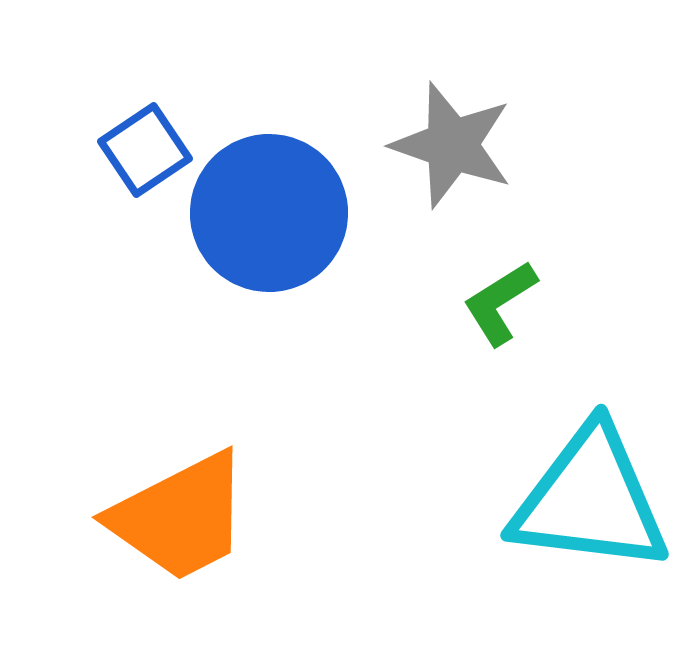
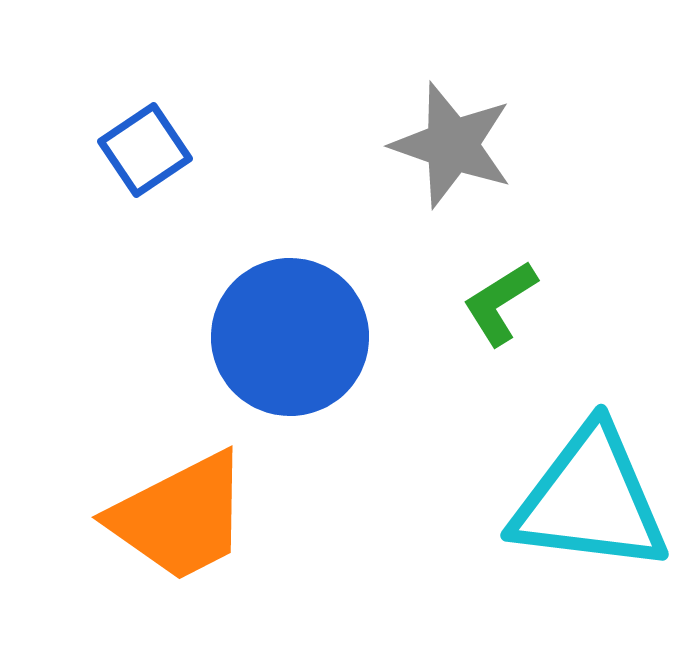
blue circle: moved 21 px right, 124 px down
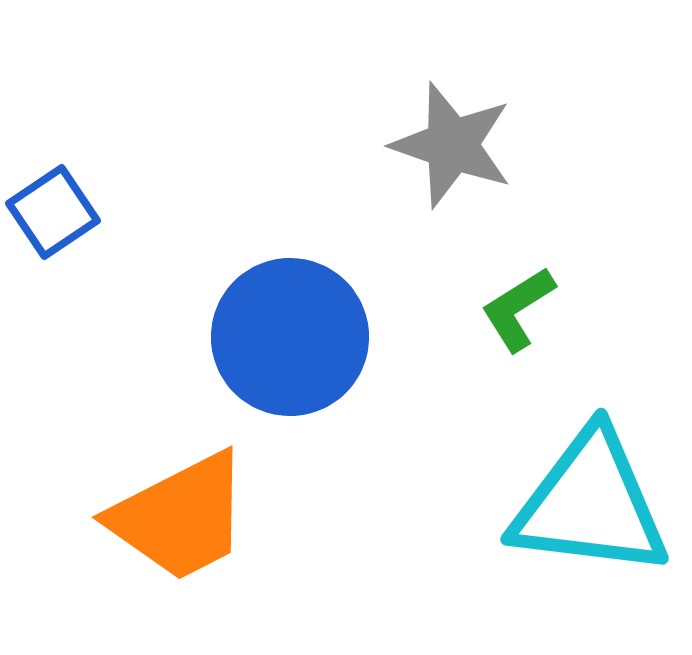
blue square: moved 92 px left, 62 px down
green L-shape: moved 18 px right, 6 px down
cyan triangle: moved 4 px down
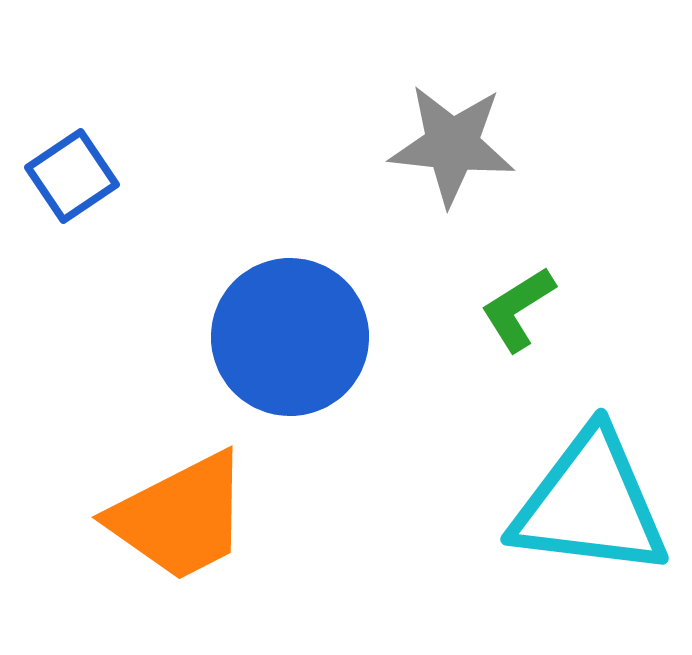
gray star: rotated 13 degrees counterclockwise
blue square: moved 19 px right, 36 px up
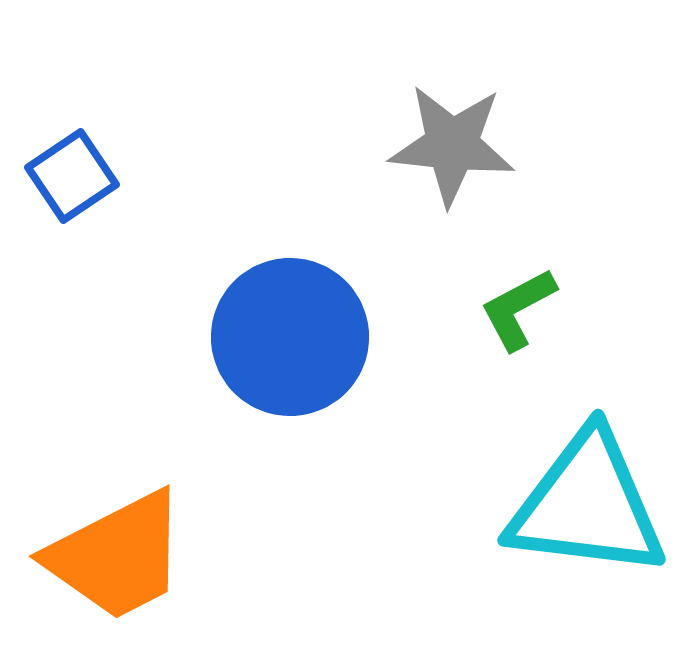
green L-shape: rotated 4 degrees clockwise
cyan triangle: moved 3 px left, 1 px down
orange trapezoid: moved 63 px left, 39 px down
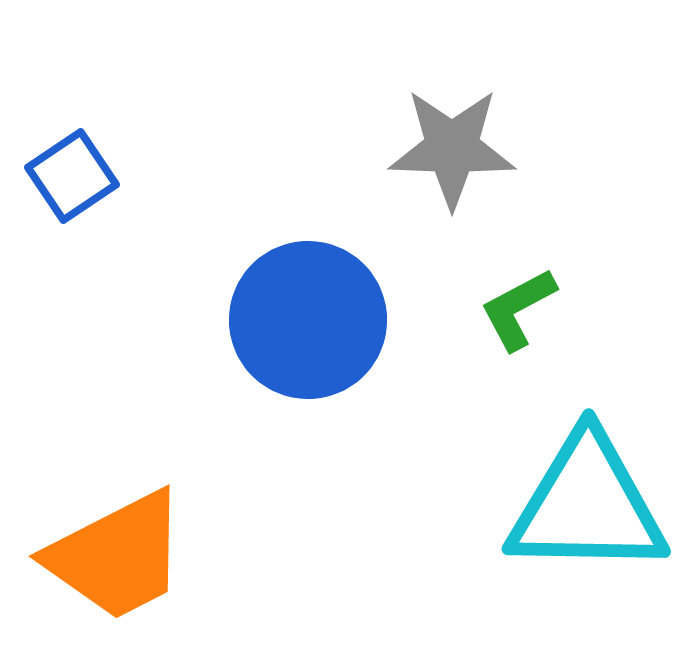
gray star: moved 3 px down; rotated 4 degrees counterclockwise
blue circle: moved 18 px right, 17 px up
cyan triangle: rotated 6 degrees counterclockwise
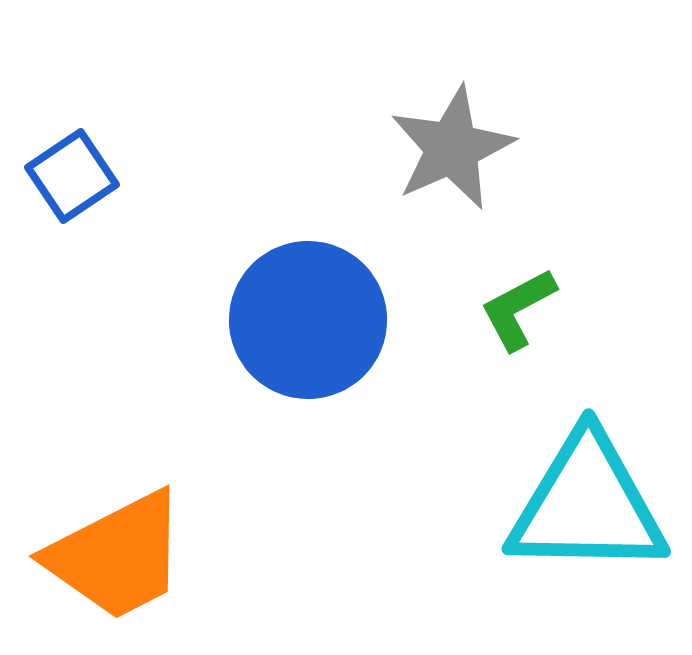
gray star: rotated 26 degrees counterclockwise
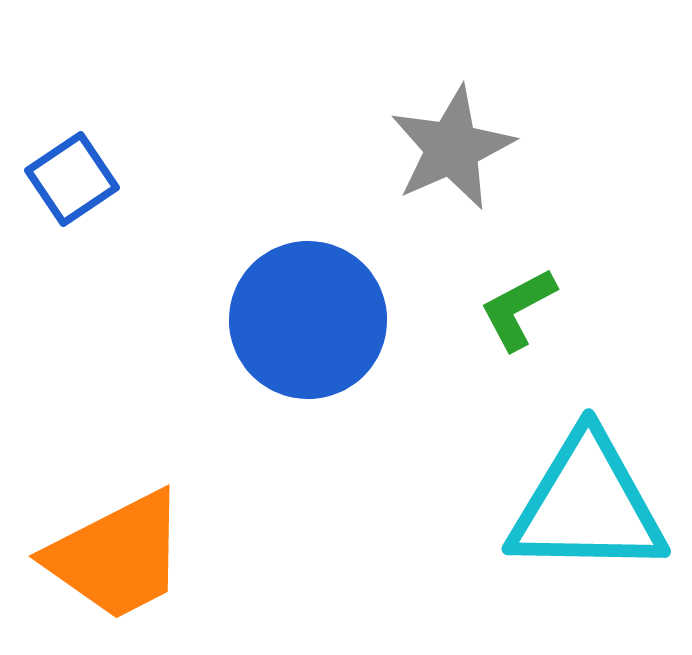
blue square: moved 3 px down
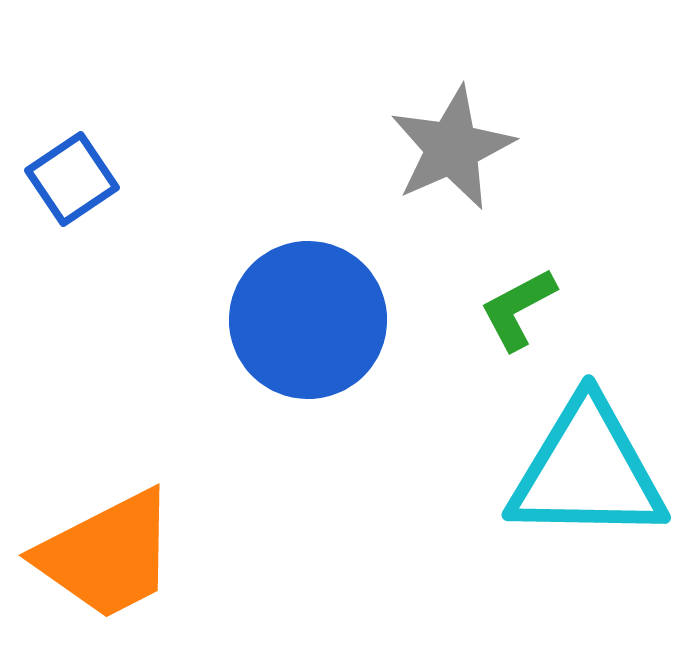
cyan triangle: moved 34 px up
orange trapezoid: moved 10 px left, 1 px up
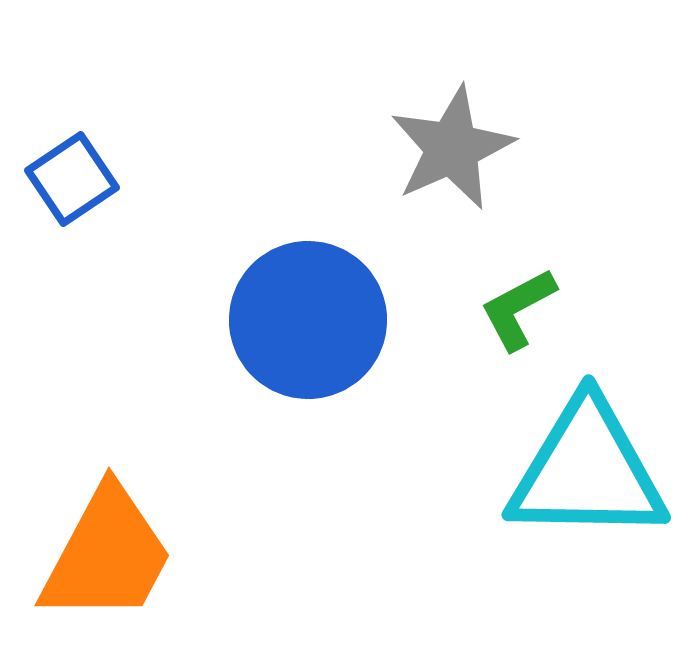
orange trapezoid: rotated 35 degrees counterclockwise
